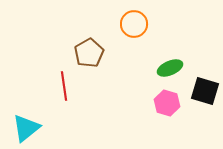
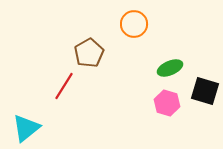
red line: rotated 40 degrees clockwise
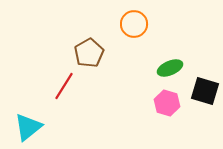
cyan triangle: moved 2 px right, 1 px up
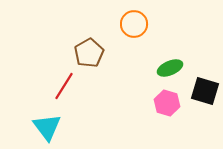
cyan triangle: moved 19 px right; rotated 28 degrees counterclockwise
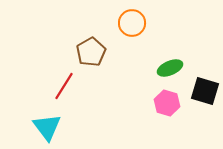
orange circle: moved 2 px left, 1 px up
brown pentagon: moved 2 px right, 1 px up
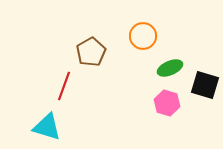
orange circle: moved 11 px right, 13 px down
red line: rotated 12 degrees counterclockwise
black square: moved 6 px up
cyan triangle: rotated 36 degrees counterclockwise
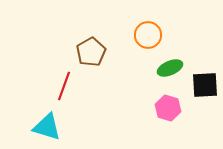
orange circle: moved 5 px right, 1 px up
black square: rotated 20 degrees counterclockwise
pink hexagon: moved 1 px right, 5 px down
